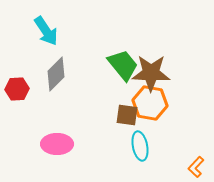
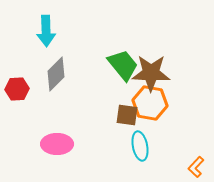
cyan arrow: rotated 32 degrees clockwise
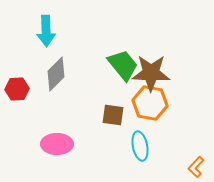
brown square: moved 14 px left
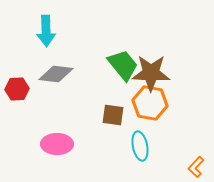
gray diamond: rotated 52 degrees clockwise
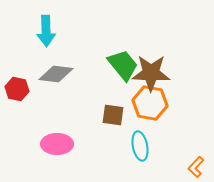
red hexagon: rotated 15 degrees clockwise
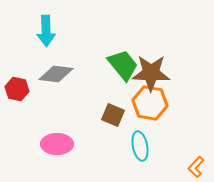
brown square: rotated 15 degrees clockwise
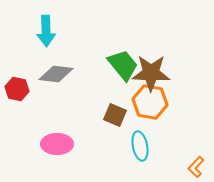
orange hexagon: moved 1 px up
brown square: moved 2 px right
